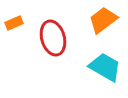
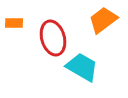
orange rectangle: rotated 24 degrees clockwise
cyan trapezoid: moved 23 px left
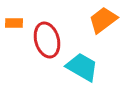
red ellipse: moved 6 px left, 2 px down
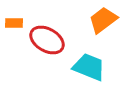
red ellipse: rotated 44 degrees counterclockwise
cyan trapezoid: moved 7 px right; rotated 8 degrees counterclockwise
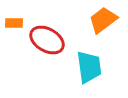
cyan trapezoid: rotated 60 degrees clockwise
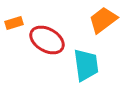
orange rectangle: rotated 18 degrees counterclockwise
cyan trapezoid: moved 3 px left, 2 px up
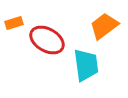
orange trapezoid: moved 1 px right, 6 px down
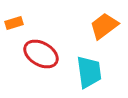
red ellipse: moved 6 px left, 14 px down
cyan trapezoid: moved 3 px right, 7 px down
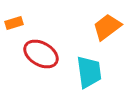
orange trapezoid: moved 3 px right, 1 px down
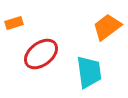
red ellipse: rotated 68 degrees counterclockwise
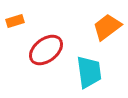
orange rectangle: moved 1 px right, 2 px up
red ellipse: moved 5 px right, 4 px up
